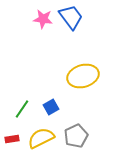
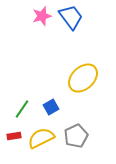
pink star: moved 1 px left, 3 px up; rotated 24 degrees counterclockwise
yellow ellipse: moved 2 px down; rotated 28 degrees counterclockwise
red rectangle: moved 2 px right, 3 px up
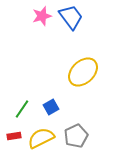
yellow ellipse: moved 6 px up
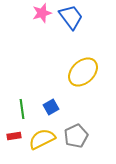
pink star: moved 3 px up
green line: rotated 42 degrees counterclockwise
yellow semicircle: moved 1 px right, 1 px down
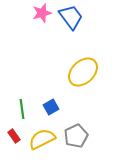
red rectangle: rotated 64 degrees clockwise
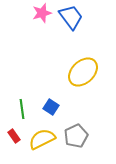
blue square: rotated 28 degrees counterclockwise
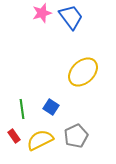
yellow semicircle: moved 2 px left, 1 px down
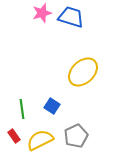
blue trapezoid: rotated 36 degrees counterclockwise
blue square: moved 1 px right, 1 px up
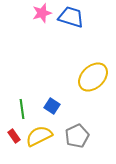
yellow ellipse: moved 10 px right, 5 px down
gray pentagon: moved 1 px right
yellow semicircle: moved 1 px left, 4 px up
